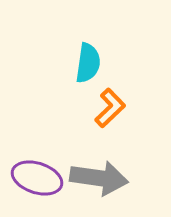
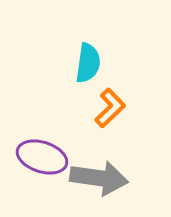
purple ellipse: moved 5 px right, 21 px up
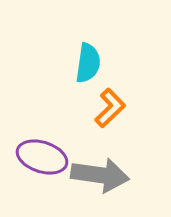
gray arrow: moved 1 px right, 3 px up
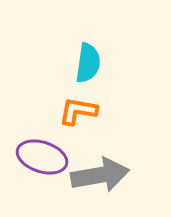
orange L-shape: moved 32 px left, 3 px down; rotated 126 degrees counterclockwise
gray arrow: rotated 18 degrees counterclockwise
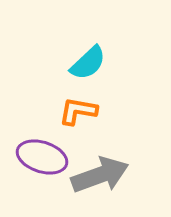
cyan semicircle: rotated 39 degrees clockwise
gray arrow: rotated 10 degrees counterclockwise
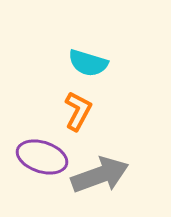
cyan semicircle: rotated 60 degrees clockwise
orange L-shape: rotated 108 degrees clockwise
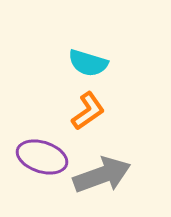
orange L-shape: moved 10 px right; rotated 27 degrees clockwise
gray arrow: moved 2 px right
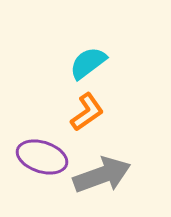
cyan semicircle: rotated 126 degrees clockwise
orange L-shape: moved 1 px left, 1 px down
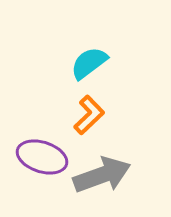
cyan semicircle: moved 1 px right
orange L-shape: moved 2 px right, 3 px down; rotated 9 degrees counterclockwise
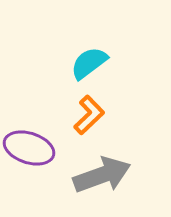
purple ellipse: moved 13 px left, 9 px up
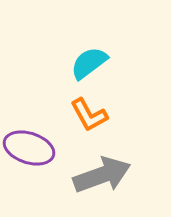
orange L-shape: rotated 105 degrees clockwise
